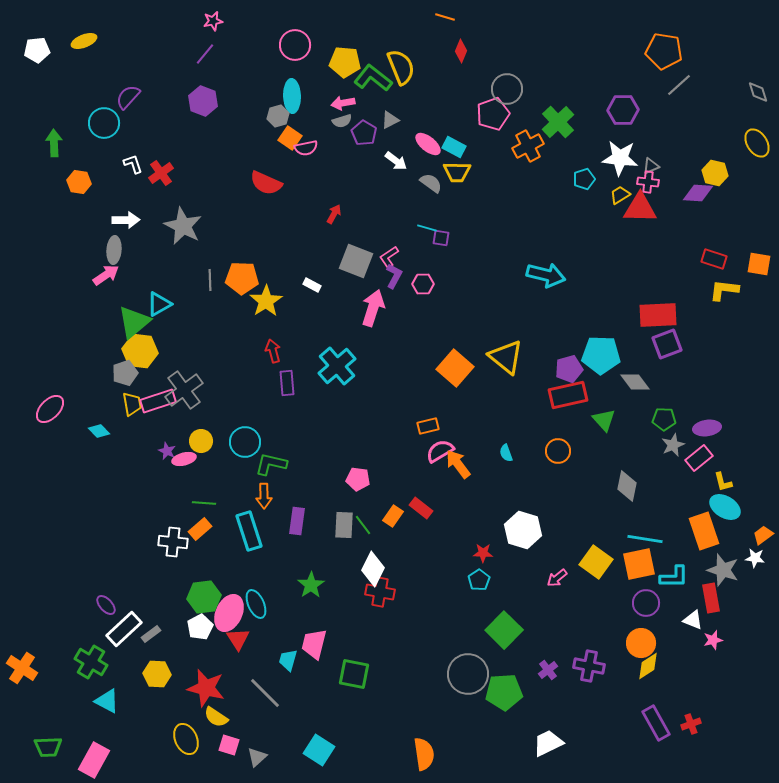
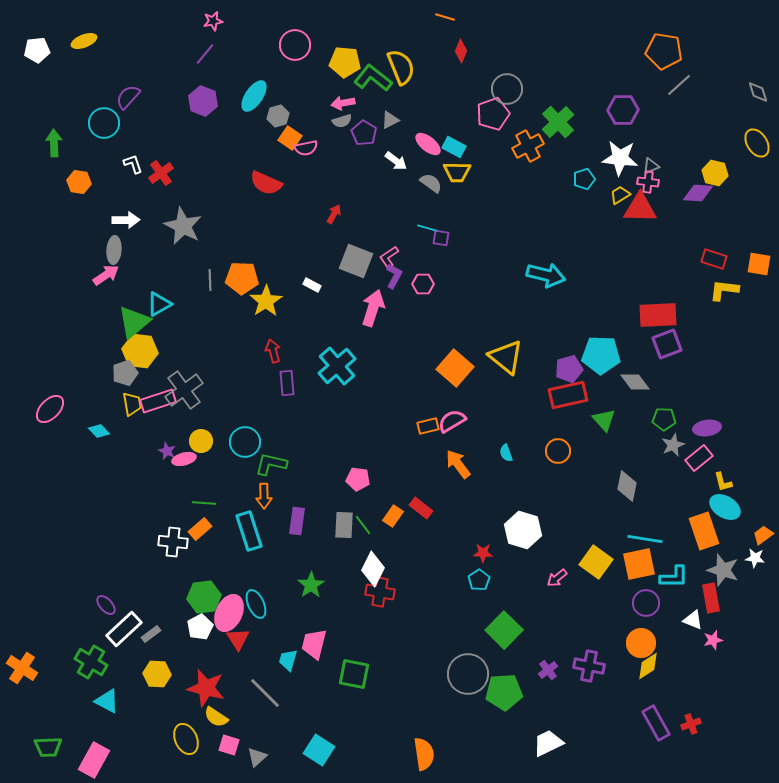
cyan ellipse at (292, 96): moved 38 px left; rotated 36 degrees clockwise
pink semicircle at (440, 451): moved 12 px right, 30 px up
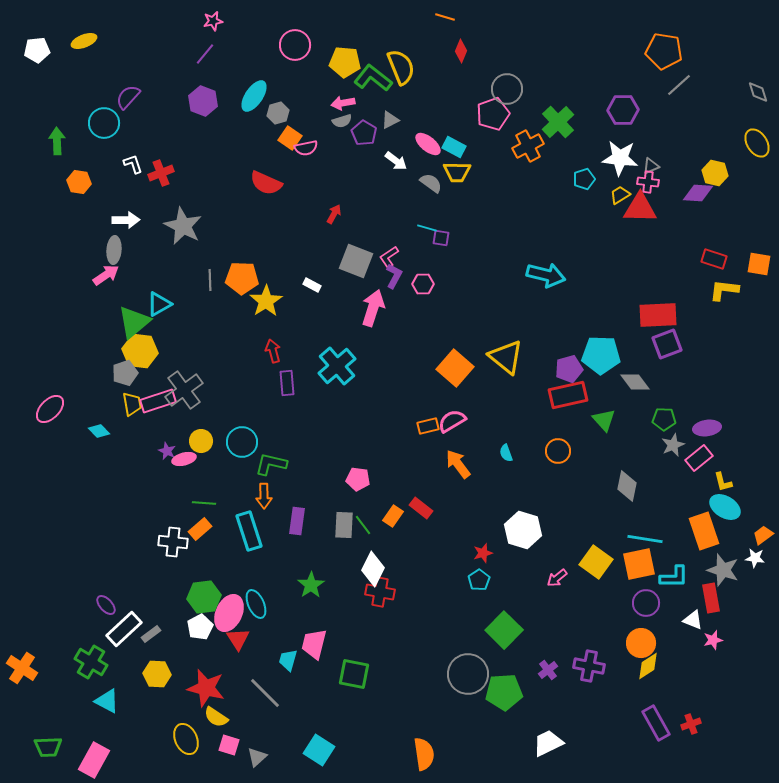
gray hexagon at (278, 116): moved 3 px up
green arrow at (54, 143): moved 3 px right, 2 px up
red cross at (161, 173): rotated 15 degrees clockwise
cyan circle at (245, 442): moved 3 px left
red star at (483, 553): rotated 18 degrees counterclockwise
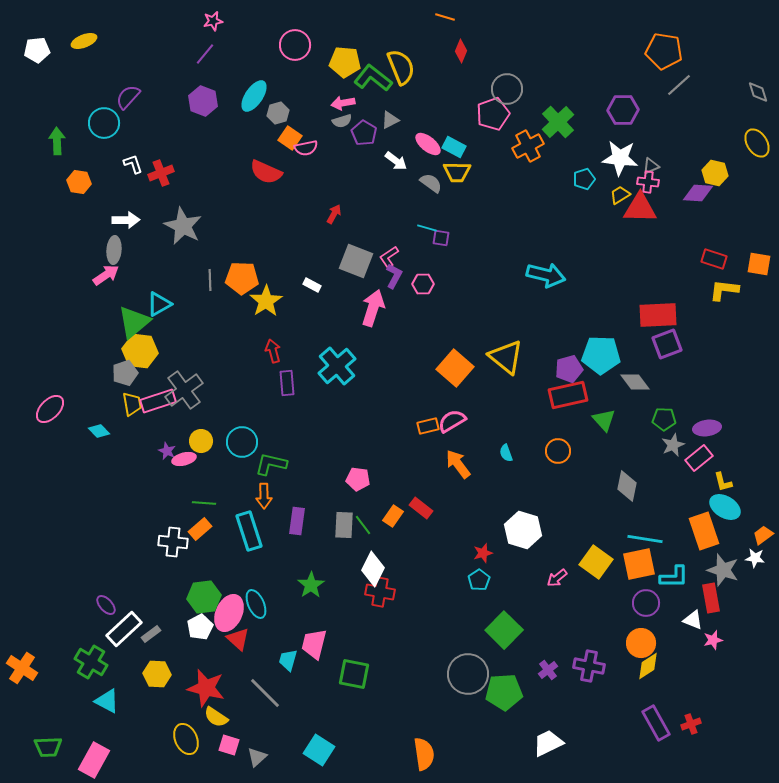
red semicircle at (266, 183): moved 11 px up
red triangle at (238, 639): rotated 15 degrees counterclockwise
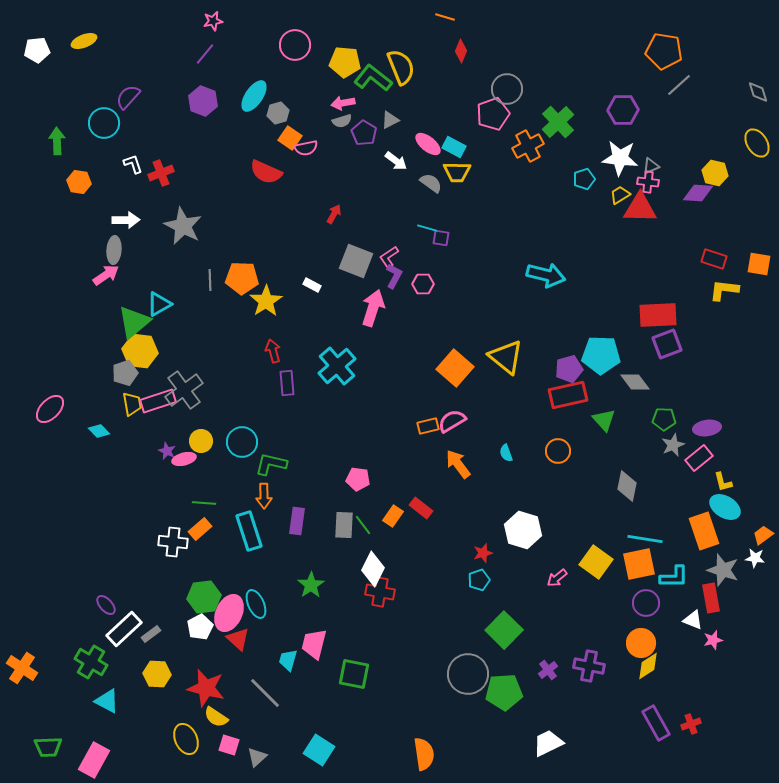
cyan pentagon at (479, 580): rotated 15 degrees clockwise
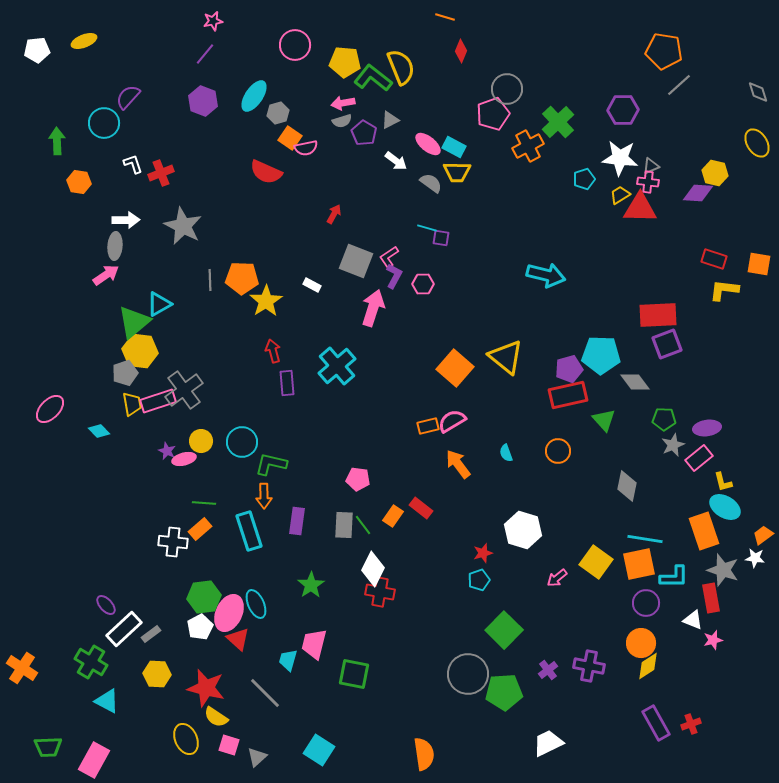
gray ellipse at (114, 250): moved 1 px right, 4 px up
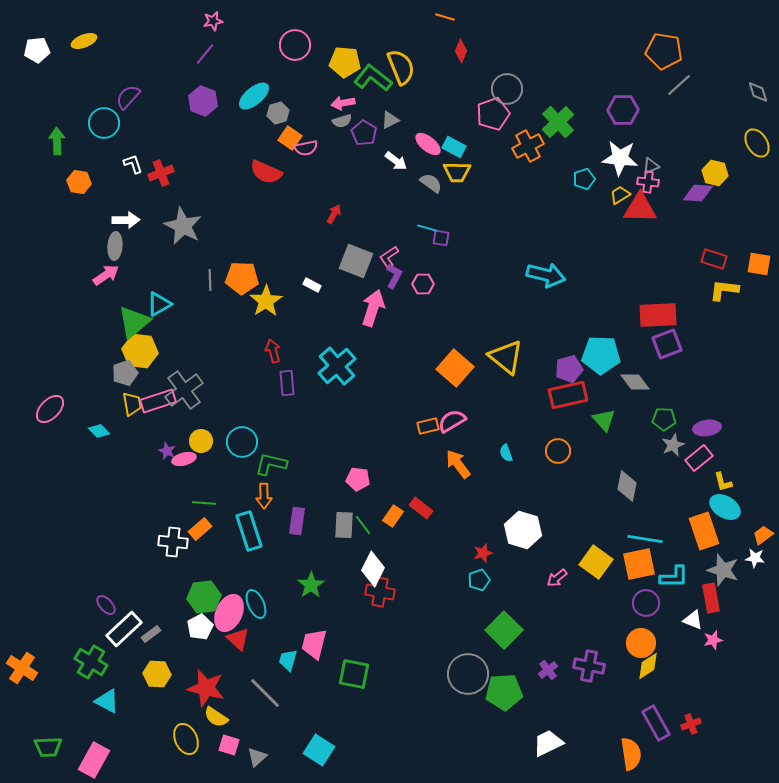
cyan ellipse at (254, 96): rotated 16 degrees clockwise
orange semicircle at (424, 754): moved 207 px right
